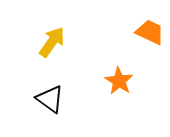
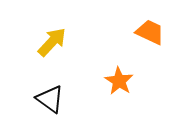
yellow arrow: rotated 8 degrees clockwise
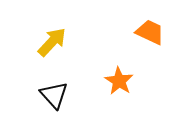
black triangle: moved 4 px right, 4 px up; rotated 12 degrees clockwise
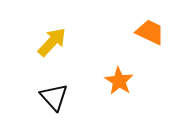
black triangle: moved 2 px down
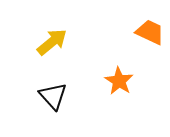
yellow arrow: rotated 8 degrees clockwise
black triangle: moved 1 px left, 1 px up
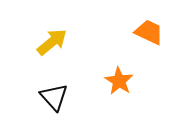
orange trapezoid: moved 1 px left
black triangle: moved 1 px right, 1 px down
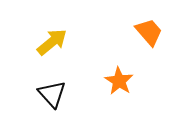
orange trapezoid: rotated 24 degrees clockwise
black triangle: moved 2 px left, 3 px up
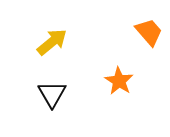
black triangle: rotated 12 degrees clockwise
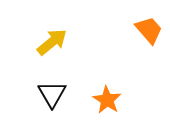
orange trapezoid: moved 2 px up
orange star: moved 12 px left, 19 px down
